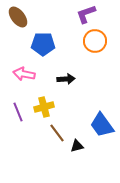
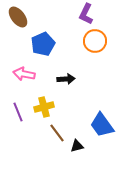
purple L-shape: rotated 45 degrees counterclockwise
blue pentagon: rotated 25 degrees counterclockwise
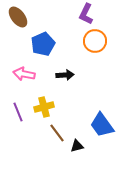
black arrow: moved 1 px left, 4 px up
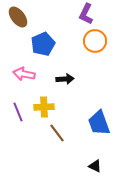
black arrow: moved 4 px down
yellow cross: rotated 12 degrees clockwise
blue trapezoid: moved 3 px left, 2 px up; rotated 16 degrees clockwise
black triangle: moved 18 px right, 20 px down; rotated 40 degrees clockwise
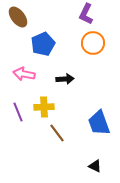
orange circle: moved 2 px left, 2 px down
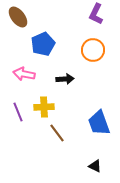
purple L-shape: moved 10 px right
orange circle: moved 7 px down
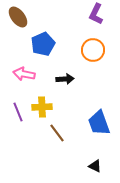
yellow cross: moved 2 px left
